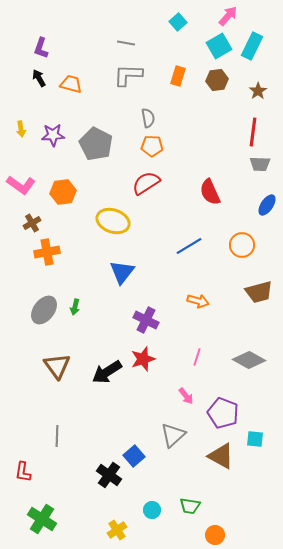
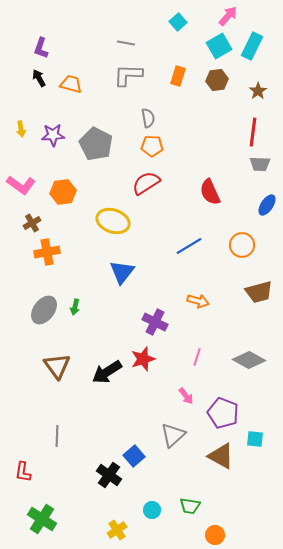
purple cross at (146, 320): moved 9 px right, 2 px down
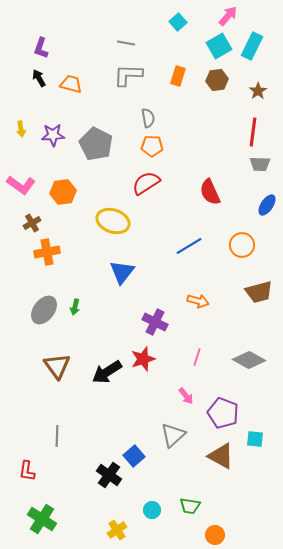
red L-shape at (23, 472): moved 4 px right, 1 px up
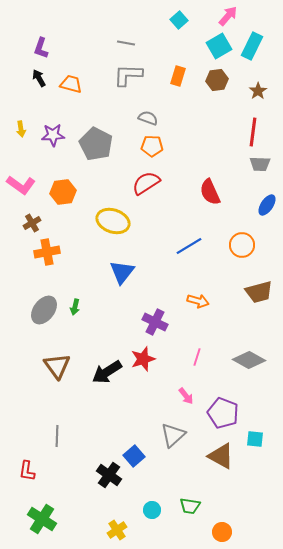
cyan square at (178, 22): moved 1 px right, 2 px up
gray semicircle at (148, 118): rotated 60 degrees counterclockwise
orange circle at (215, 535): moved 7 px right, 3 px up
